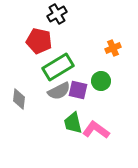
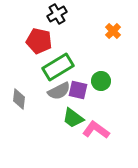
orange cross: moved 17 px up; rotated 21 degrees counterclockwise
green trapezoid: moved 5 px up; rotated 40 degrees counterclockwise
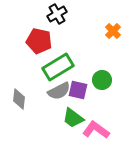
green circle: moved 1 px right, 1 px up
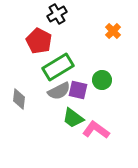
red pentagon: rotated 15 degrees clockwise
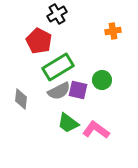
orange cross: rotated 35 degrees clockwise
gray diamond: moved 2 px right
green trapezoid: moved 5 px left, 5 px down
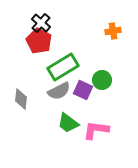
black cross: moved 16 px left, 9 px down; rotated 18 degrees counterclockwise
green rectangle: moved 5 px right
purple square: moved 5 px right; rotated 12 degrees clockwise
pink L-shape: rotated 28 degrees counterclockwise
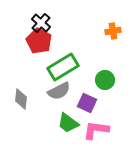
green circle: moved 3 px right
purple square: moved 4 px right, 13 px down
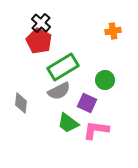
gray diamond: moved 4 px down
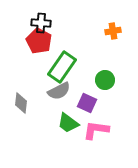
black cross: rotated 36 degrees counterclockwise
green rectangle: moved 1 px left; rotated 24 degrees counterclockwise
